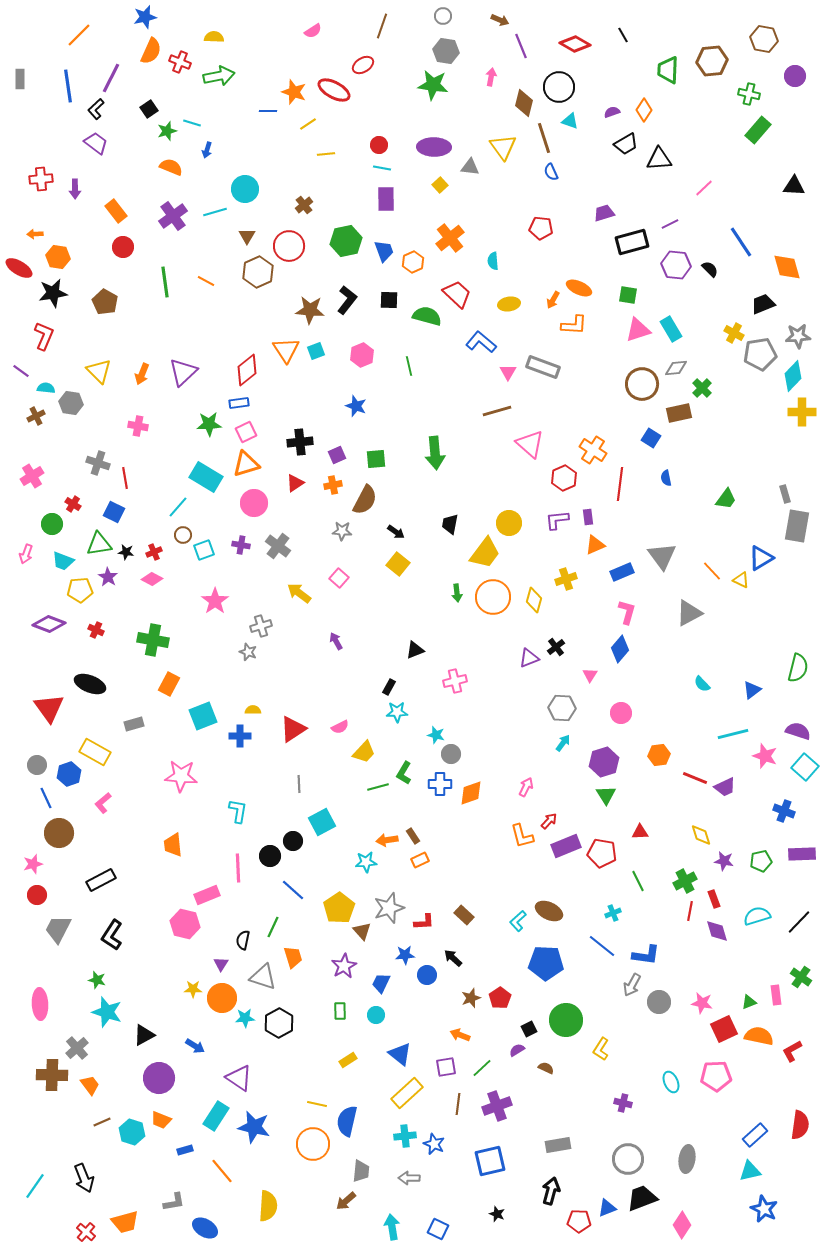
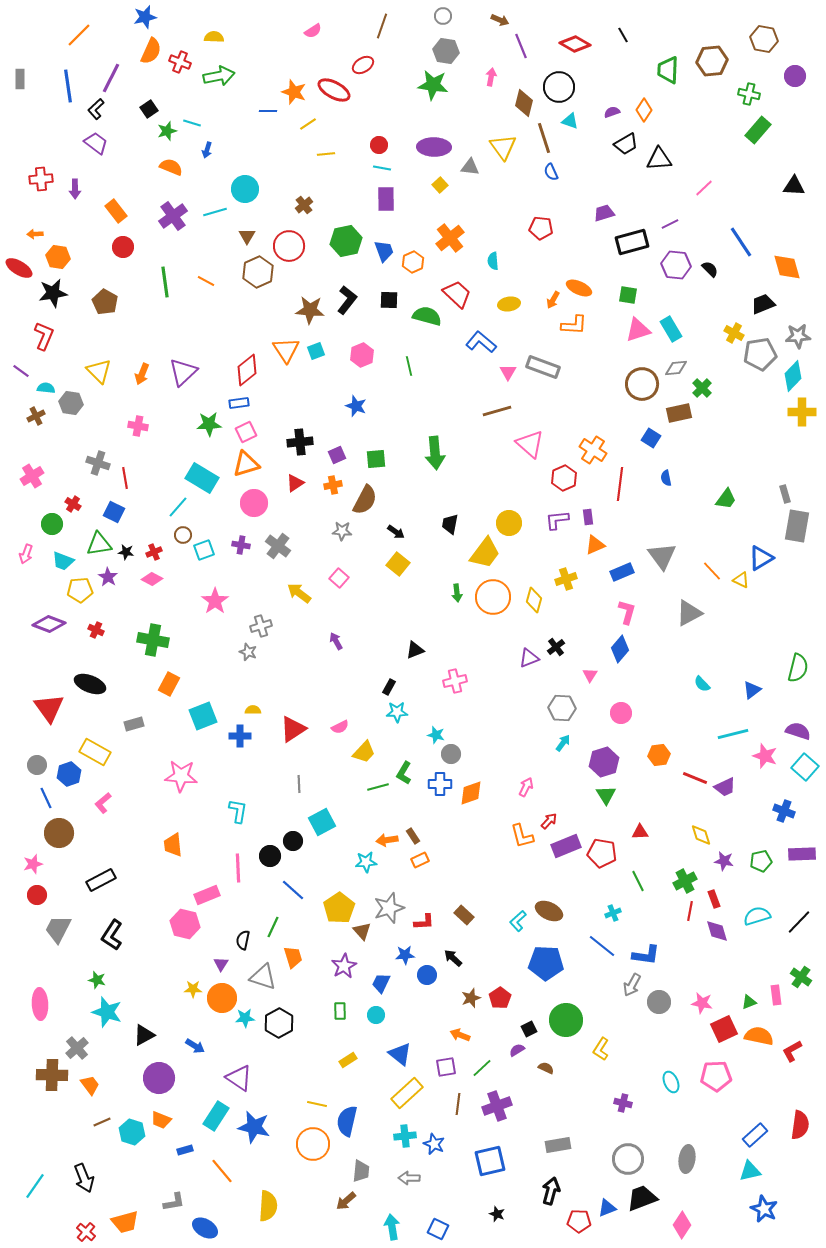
cyan rectangle at (206, 477): moved 4 px left, 1 px down
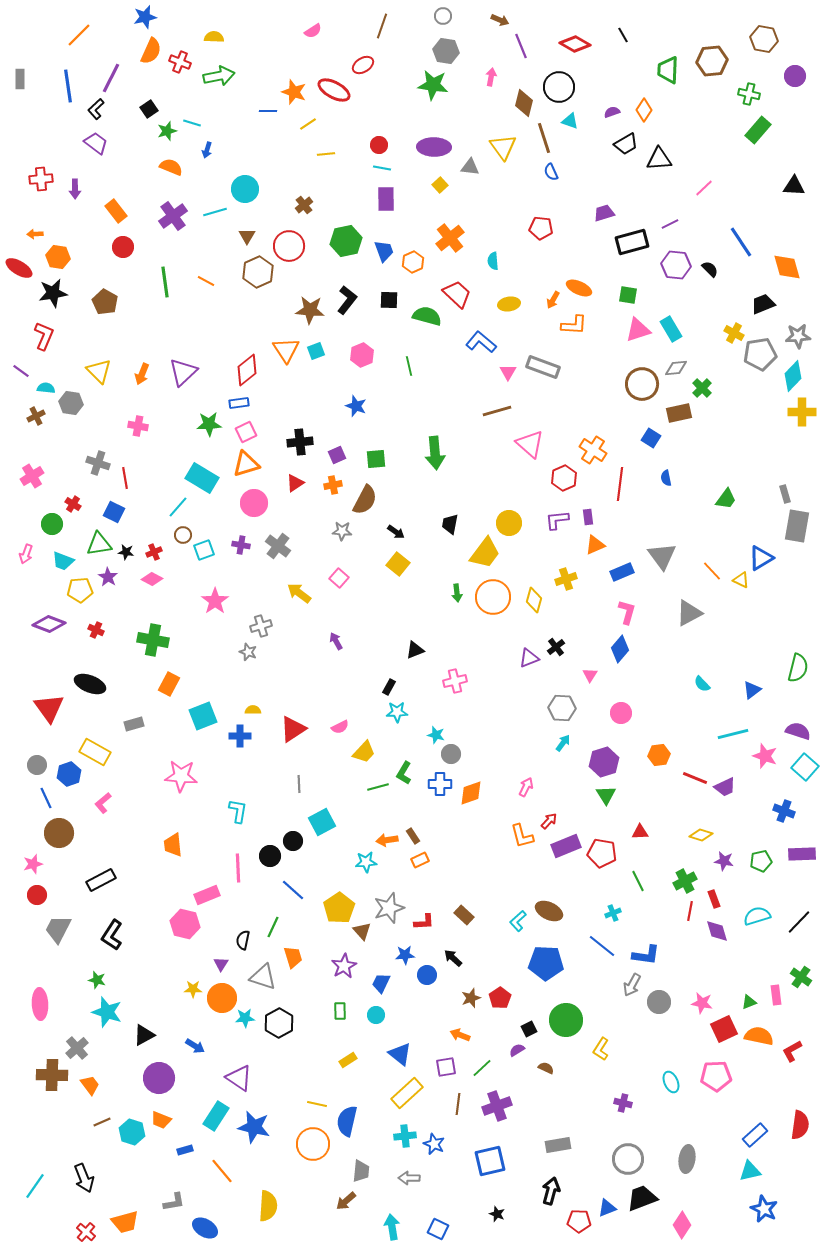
yellow diamond at (701, 835): rotated 55 degrees counterclockwise
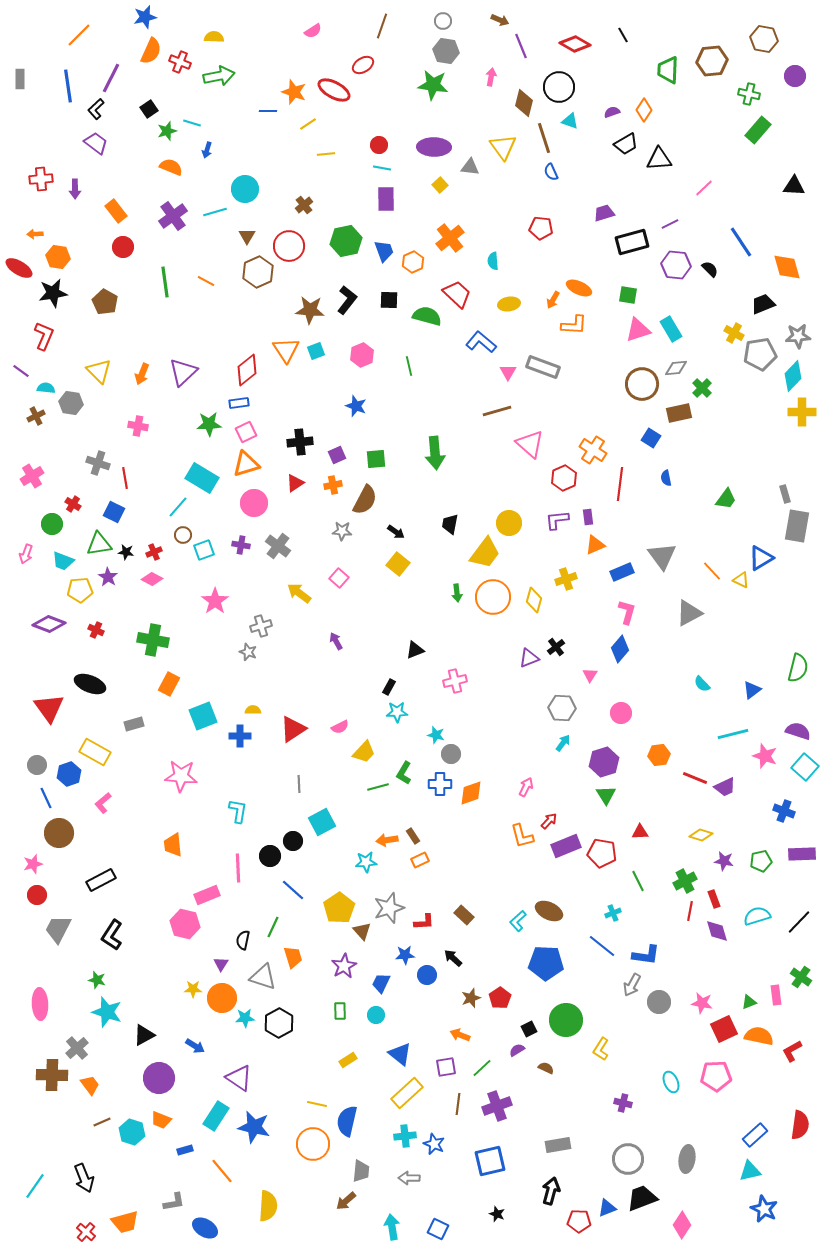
gray circle at (443, 16): moved 5 px down
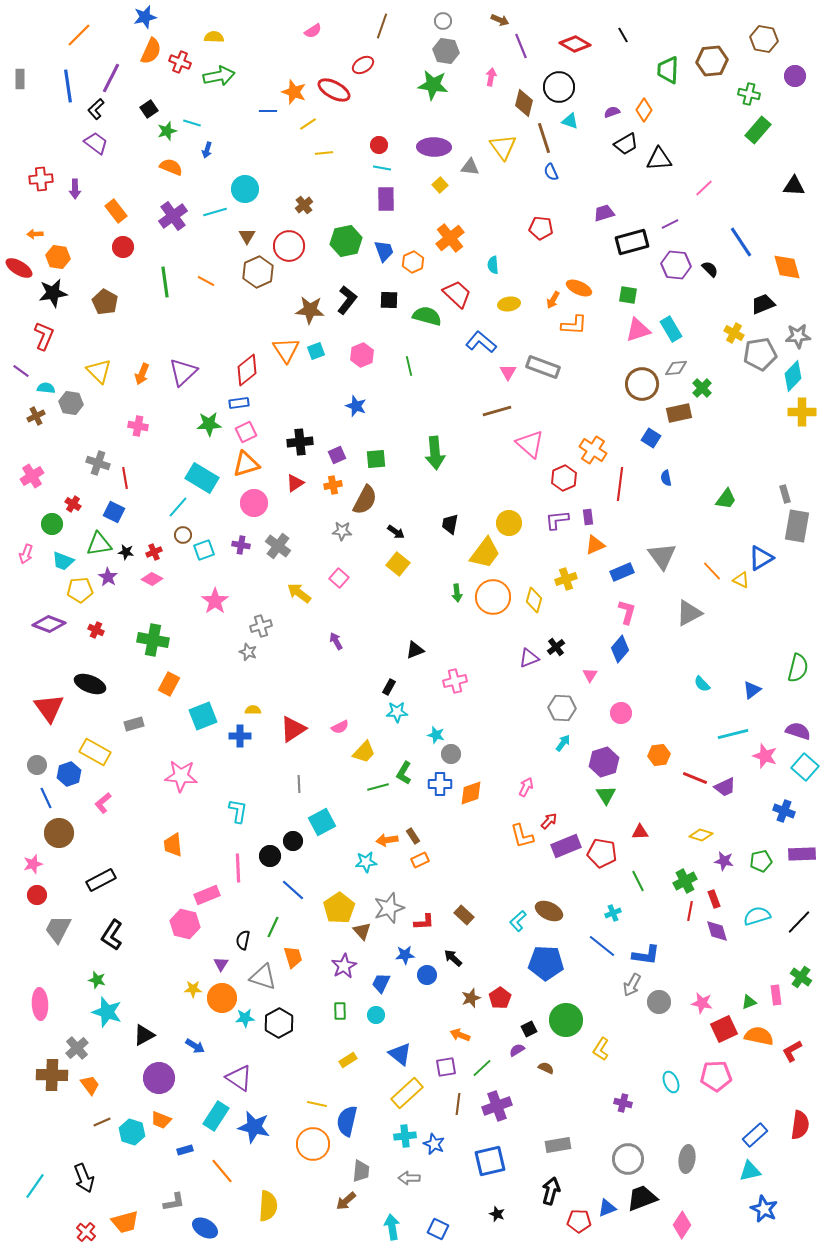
yellow line at (326, 154): moved 2 px left, 1 px up
cyan semicircle at (493, 261): moved 4 px down
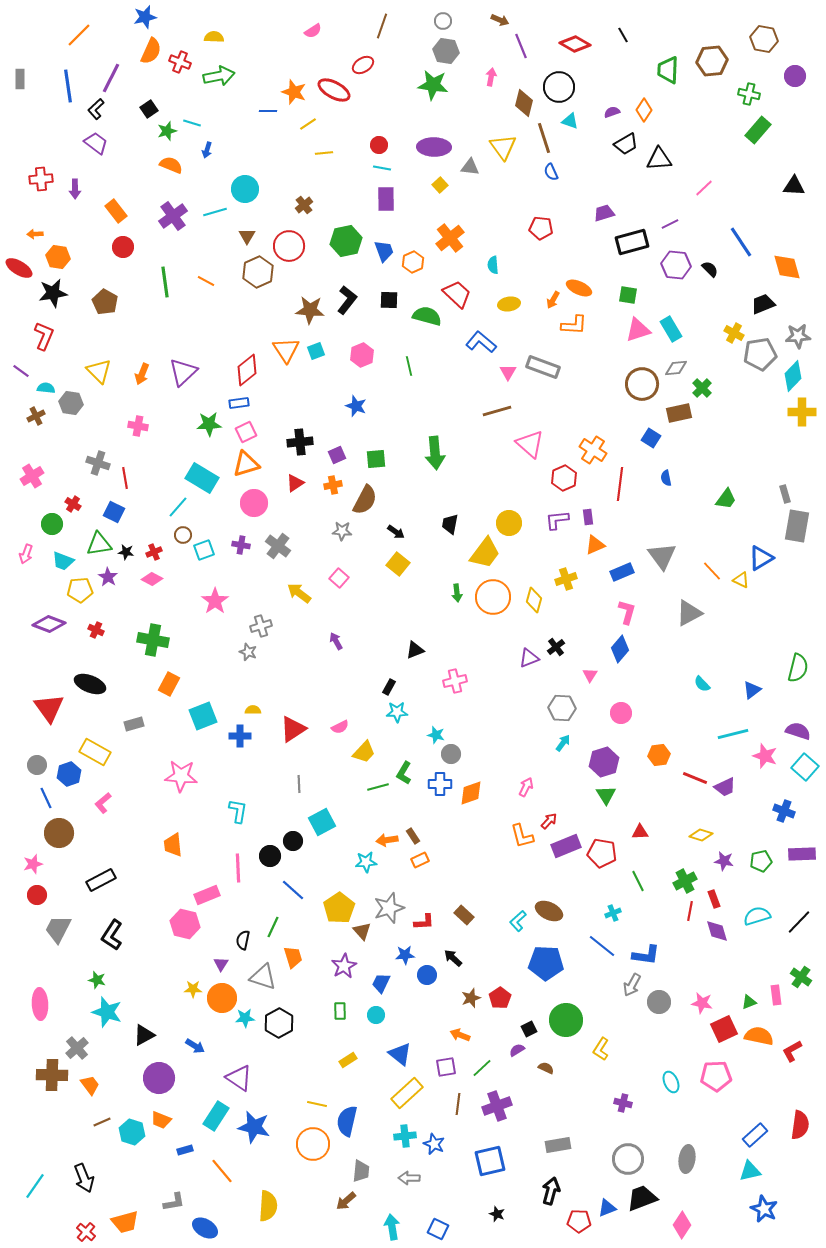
orange semicircle at (171, 167): moved 2 px up
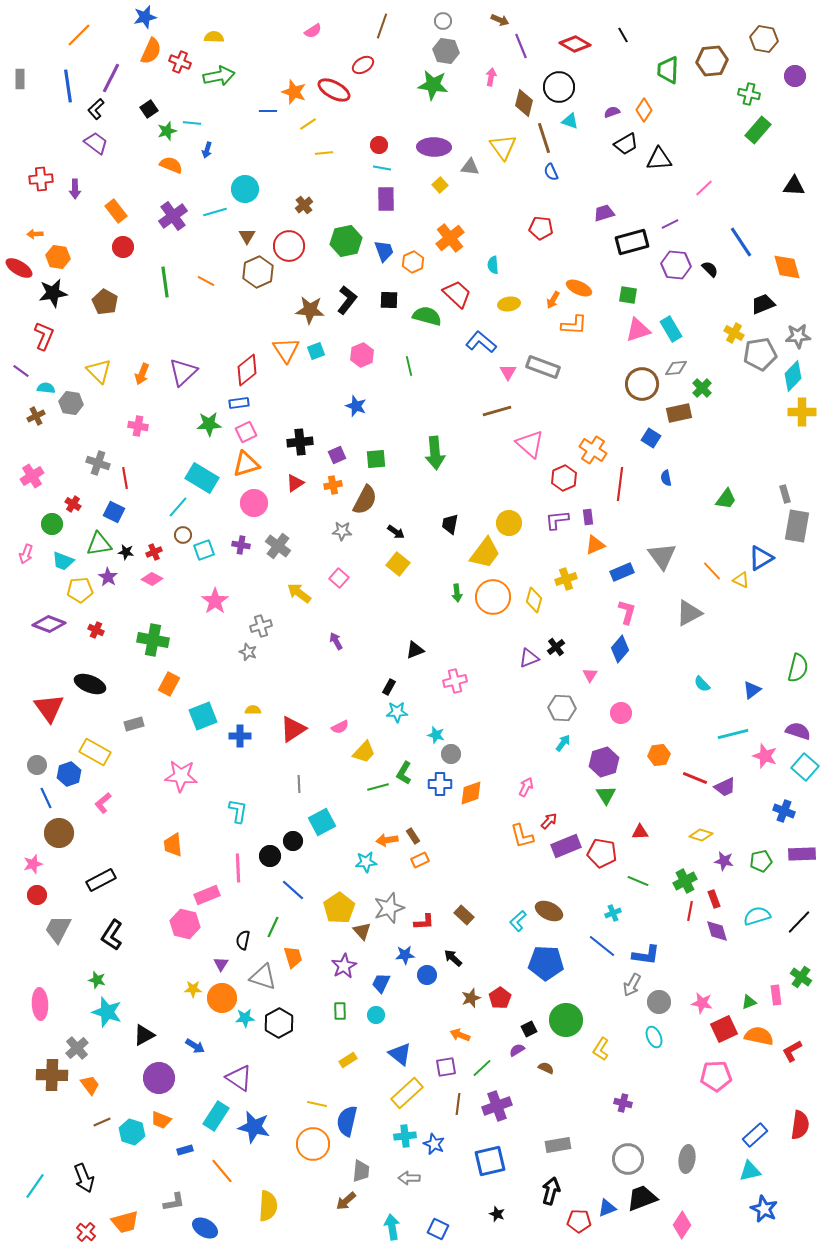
cyan line at (192, 123): rotated 12 degrees counterclockwise
green line at (638, 881): rotated 40 degrees counterclockwise
cyan ellipse at (671, 1082): moved 17 px left, 45 px up
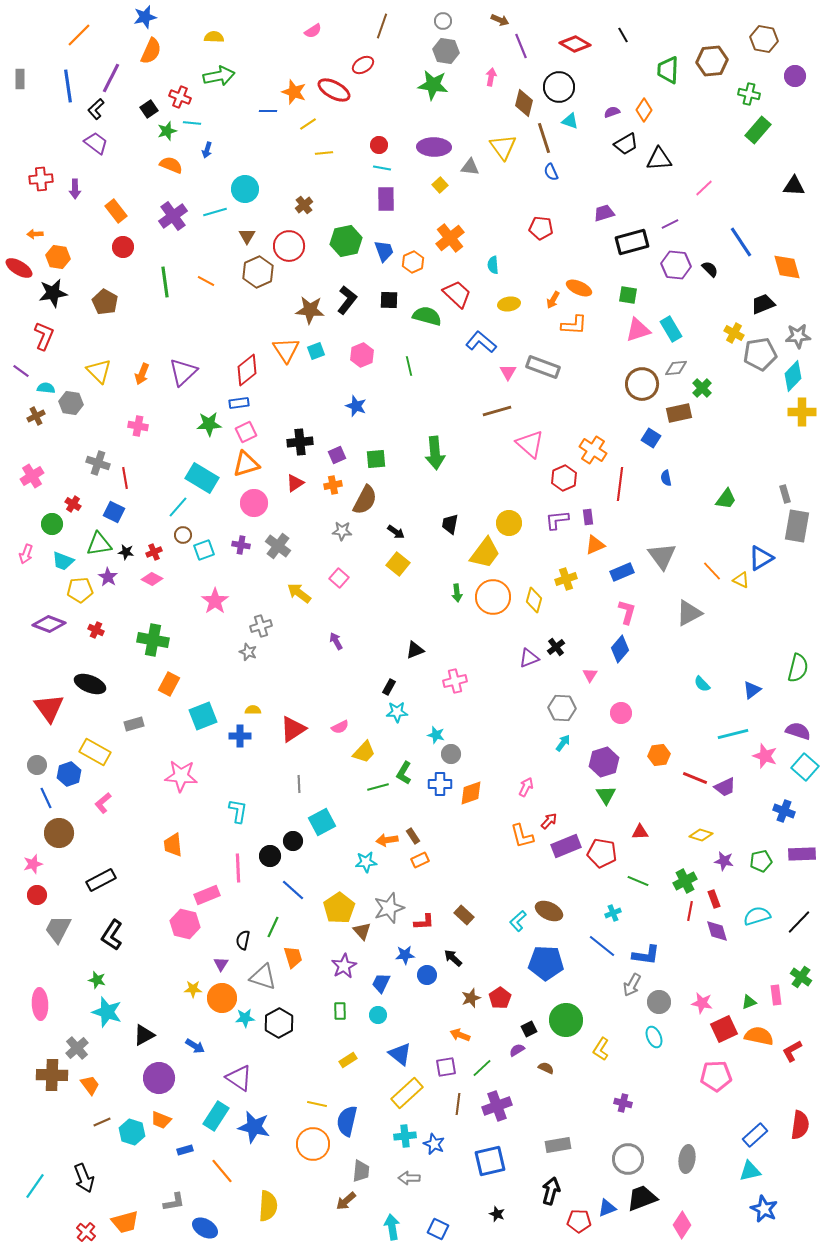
red cross at (180, 62): moved 35 px down
cyan circle at (376, 1015): moved 2 px right
